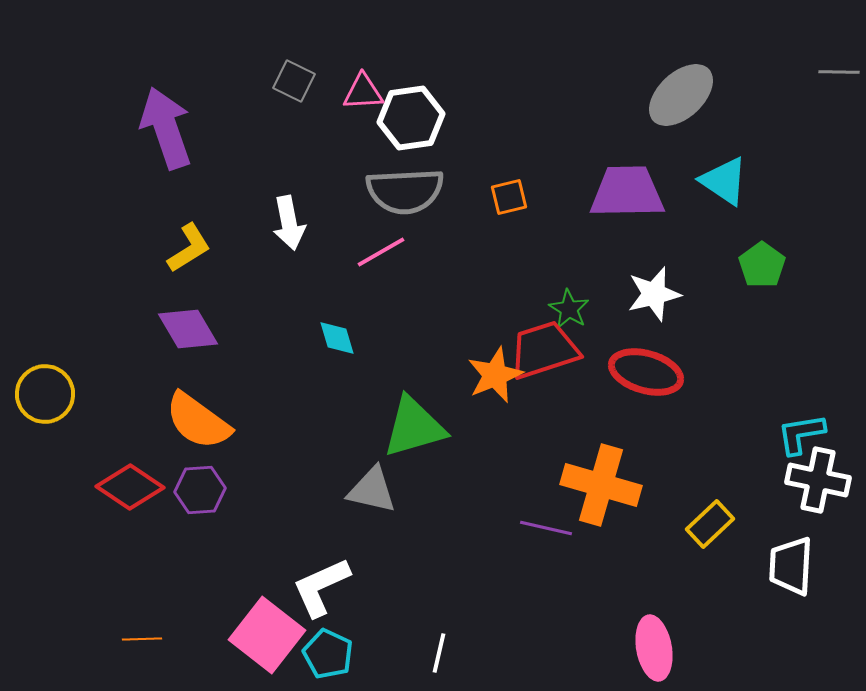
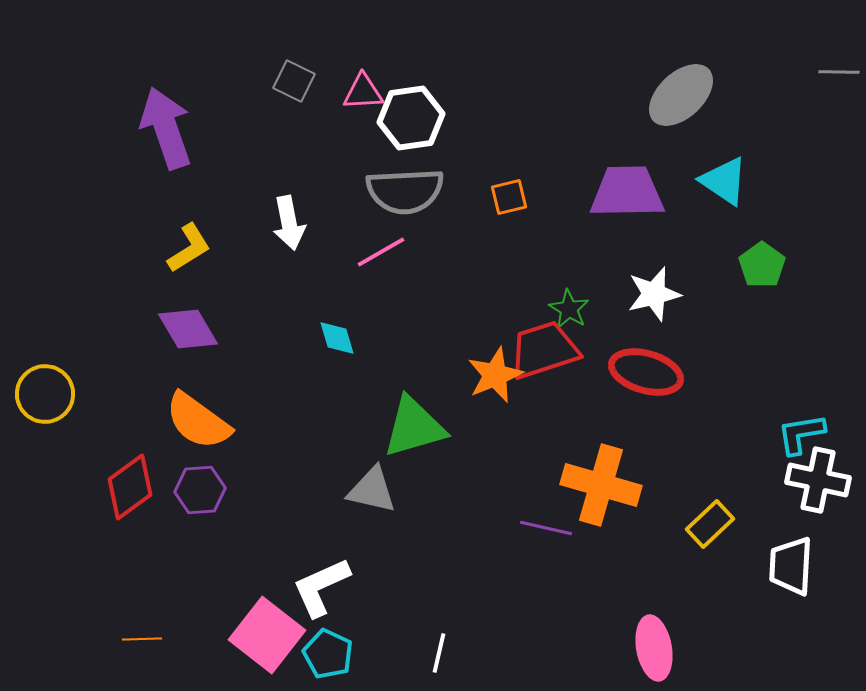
red diamond: rotated 70 degrees counterclockwise
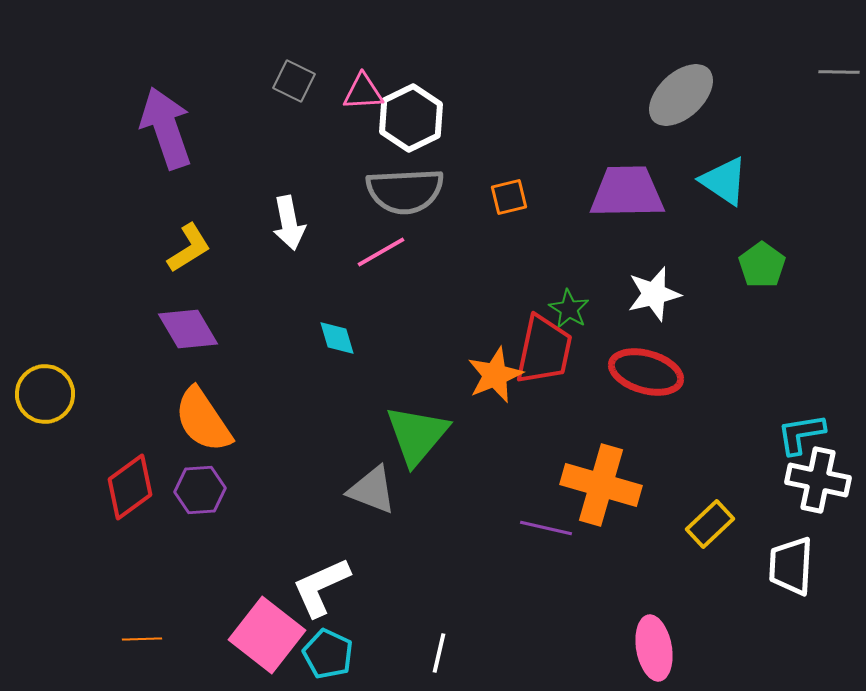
white hexagon: rotated 18 degrees counterclockwise
red trapezoid: rotated 120 degrees clockwise
orange semicircle: moved 5 px right, 1 px up; rotated 20 degrees clockwise
green triangle: moved 3 px right, 8 px down; rotated 34 degrees counterclockwise
gray triangle: rotated 8 degrees clockwise
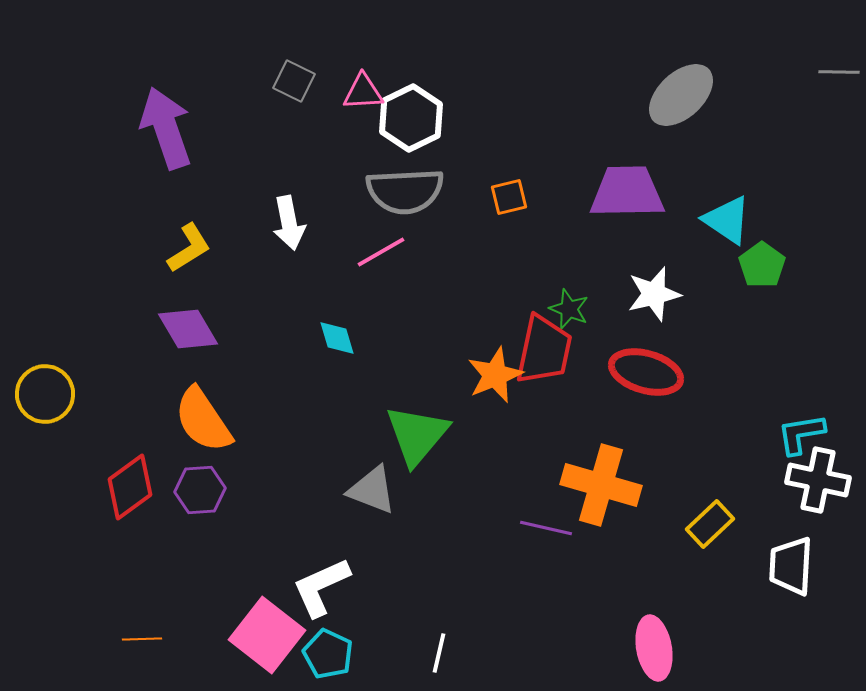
cyan triangle: moved 3 px right, 39 px down
green star: rotated 9 degrees counterclockwise
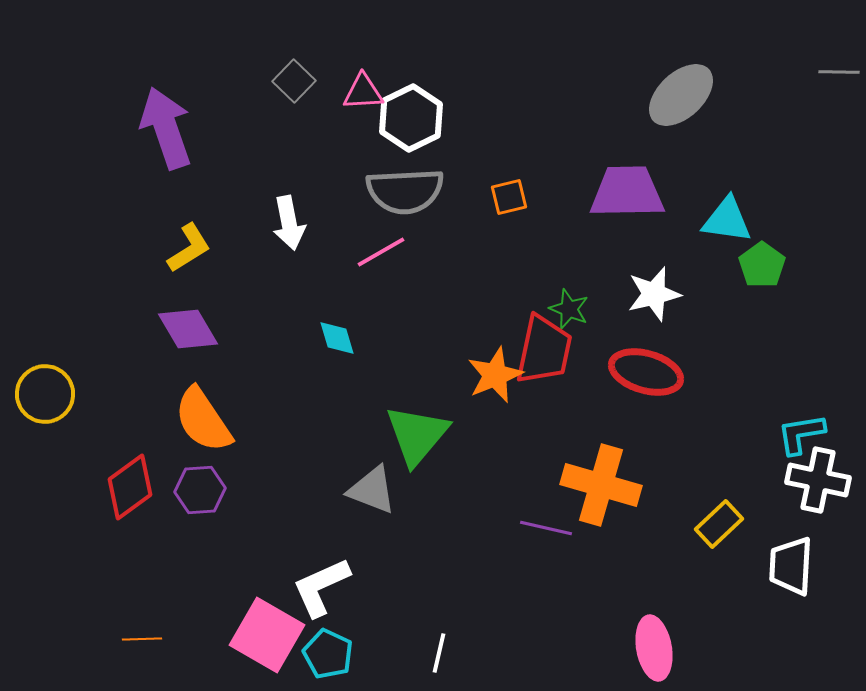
gray square: rotated 18 degrees clockwise
cyan triangle: rotated 26 degrees counterclockwise
yellow rectangle: moved 9 px right
pink square: rotated 8 degrees counterclockwise
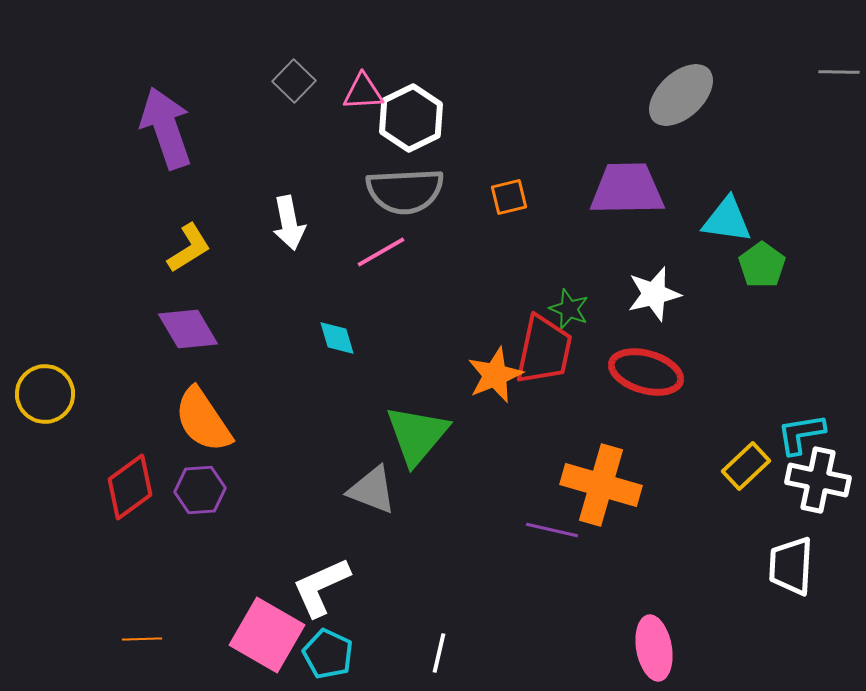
purple trapezoid: moved 3 px up
yellow rectangle: moved 27 px right, 58 px up
purple line: moved 6 px right, 2 px down
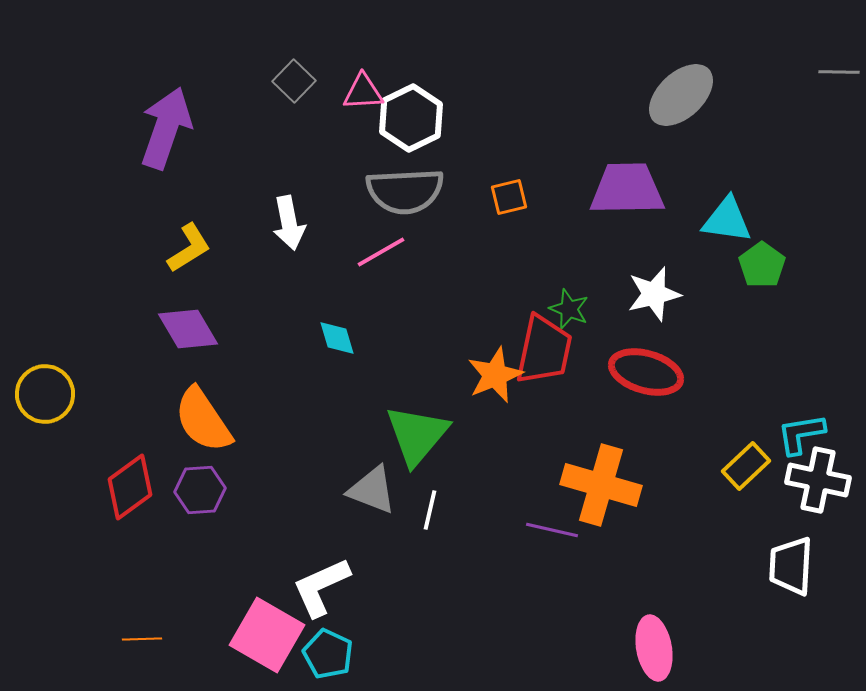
purple arrow: rotated 38 degrees clockwise
white line: moved 9 px left, 143 px up
